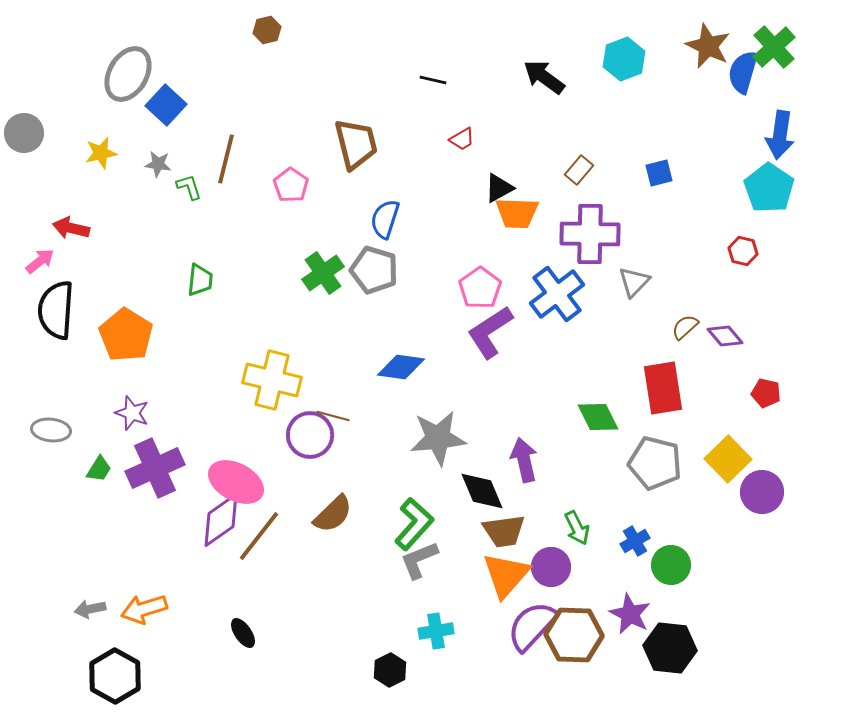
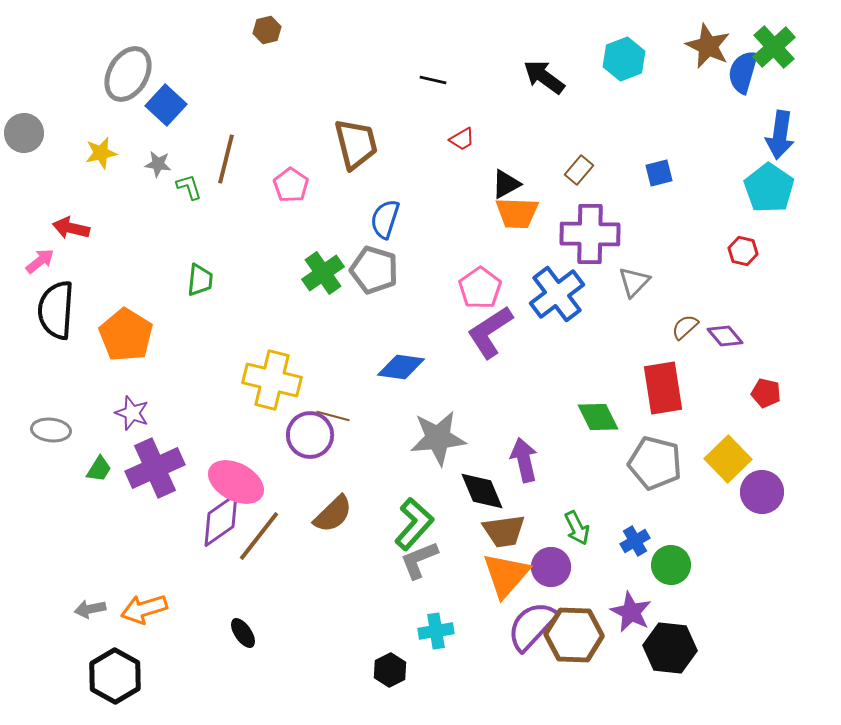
black triangle at (499, 188): moved 7 px right, 4 px up
purple star at (630, 614): moved 1 px right, 2 px up
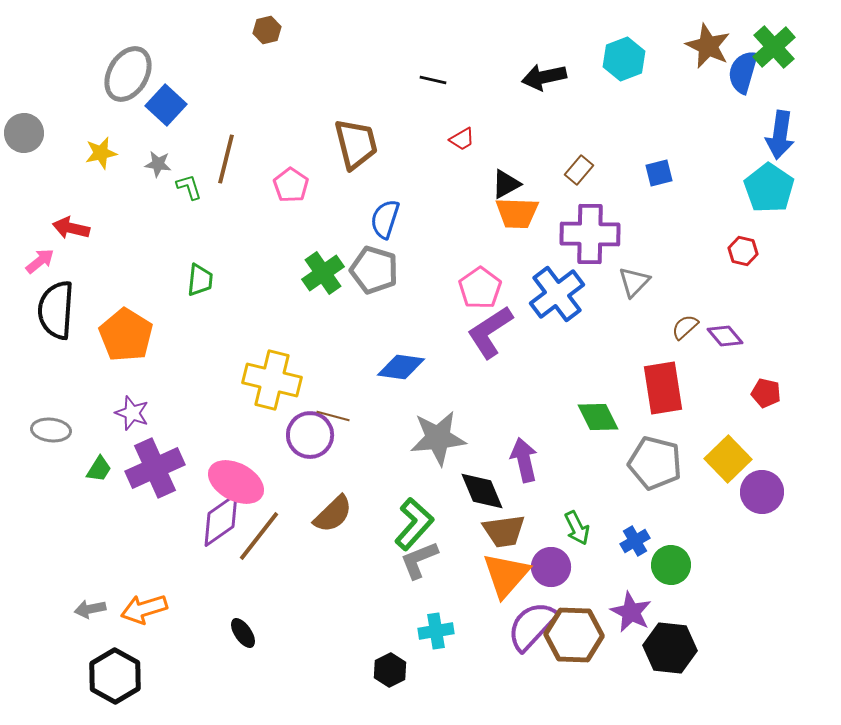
black arrow at (544, 77): rotated 48 degrees counterclockwise
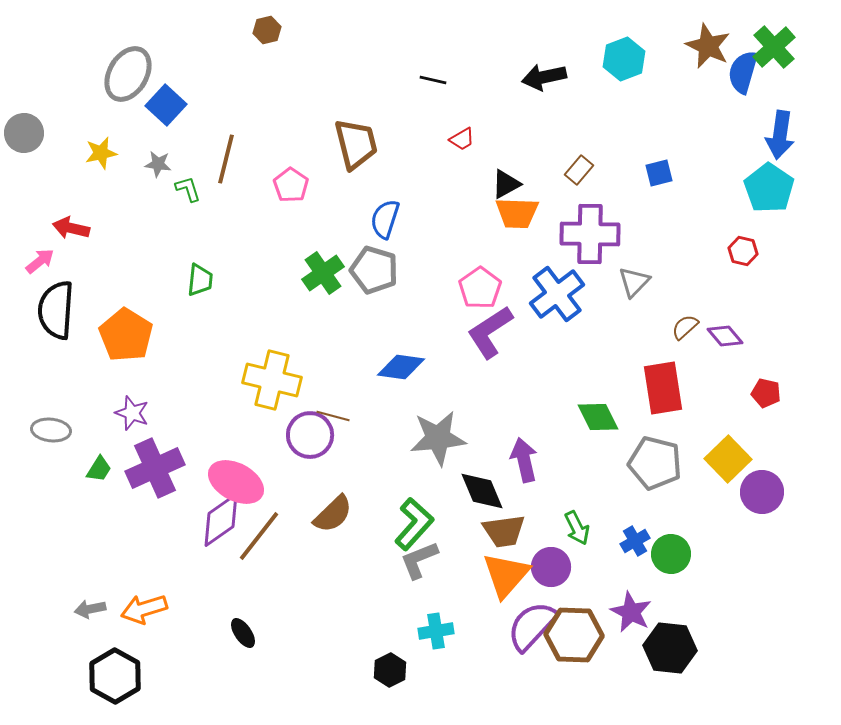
green L-shape at (189, 187): moved 1 px left, 2 px down
green circle at (671, 565): moved 11 px up
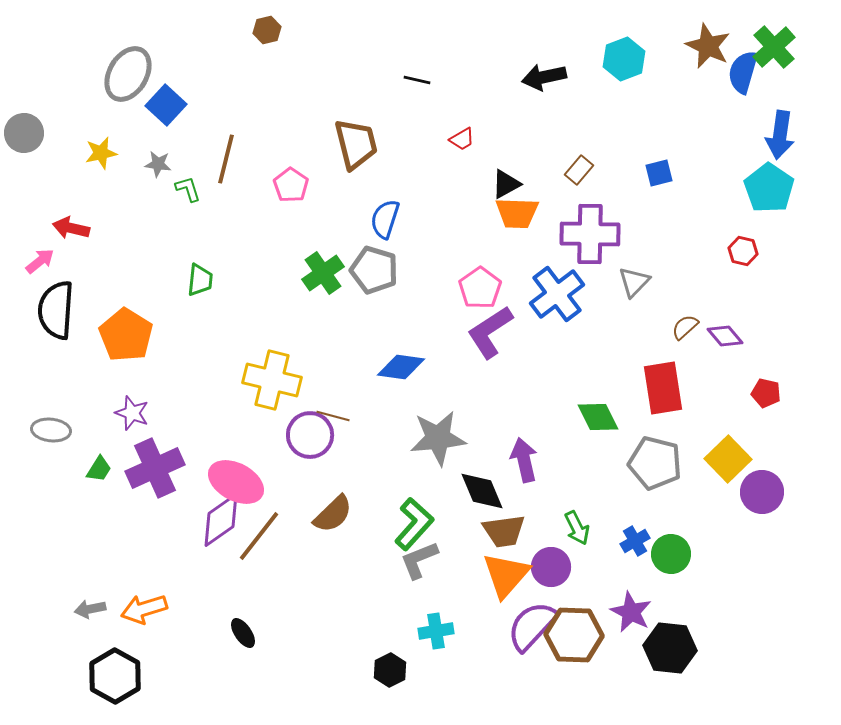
black line at (433, 80): moved 16 px left
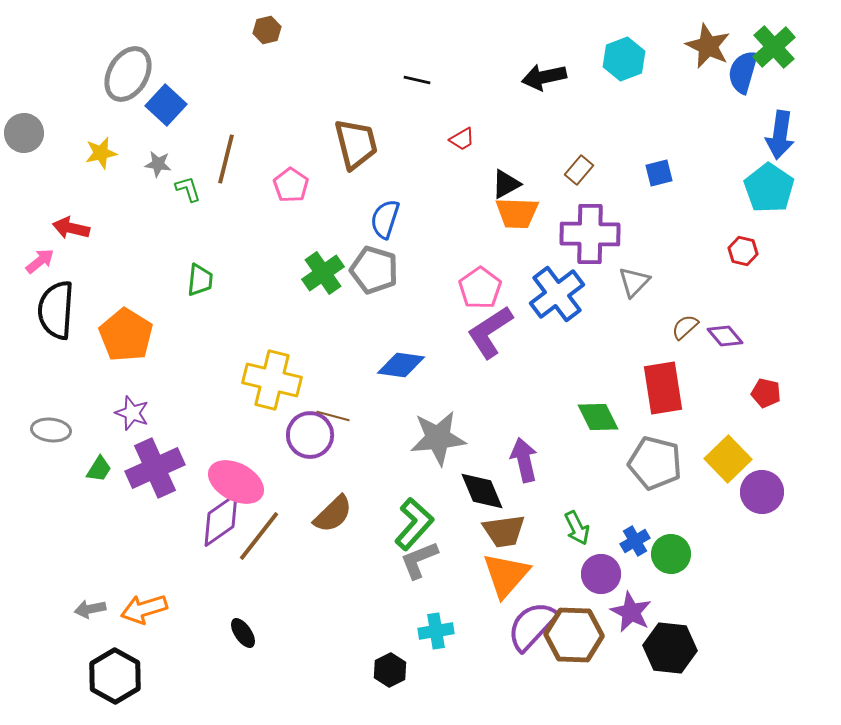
blue diamond at (401, 367): moved 2 px up
purple circle at (551, 567): moved 50 px right, 7 px down
